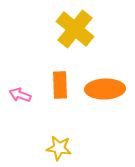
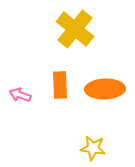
yellow star: moved 34 px right
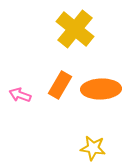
orange rectangle: rotated 32 degrees clockwise
orange ellipse: moved 4 px left
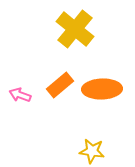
orange rectangle: rotated 20 degrees clockwise
orange ellipse: moved 1 px right
yellow star: moved 1 px left, 3 px down
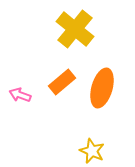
orange rectangle: moved 2 px right, 3 px up
orange ellipse: moved 1 px up; rotated 72 degrees counterclockwise
yellow star: rotated 15 degrees clockwise
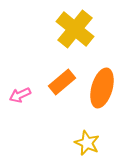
pink arrow: rotated 45 degrees counterclockwise
yellow star: moved 5 px left, 8 px up
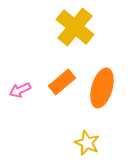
yellow cross: moved 2 px up
pink arrow: moved 5 px up
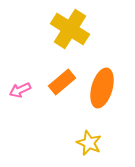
yellow cross: moved 5 px left, 2 px down; rotated 6 degrees counterclockwise
yellow star: moved 2 px right
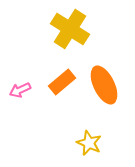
orange ellipse: moved 2 px right, 3 px up; rotated 42 degrees counterclockwise
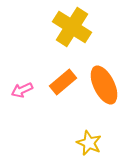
yellow cross: moved 2 px right, 2 px up
orange rectangle: moved 1 px right
pink arrow: moved 2 px right
